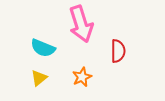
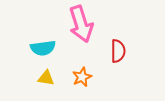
cyan semicircle: rotated 30 degrees counterclockwise
yellow triangle: moved 7 px right; rotated 48 degrees clockwise
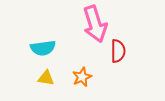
pink arrow: moved 14 px right
